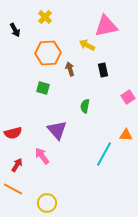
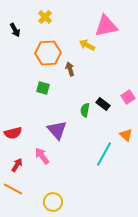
black rectangle: moved 34 px down; rotated 40 degrees counterclockwise
green semicircle: moved 4 px down
orange triangle: rotated 40 degrees clockwise
yellow circle: moved 6 px right, 1 px up
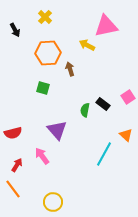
orange line: rotated 24 degrees clockwise
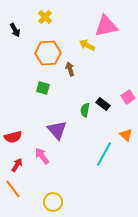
red semicircle: moved 4 px down
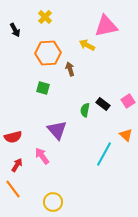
pink square: moved 4 px down
